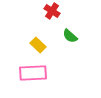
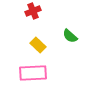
red cross: moved 19 px left; rotated 35 degrees clockwise
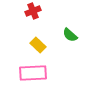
green semicircle: moved 1 px up
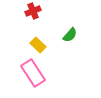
green semicircle: rotated 91 degrees counterclockwise
pink rectangle: rotated 60 degrees clockwise
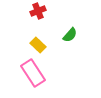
red cross: moved 5 px right
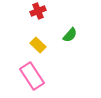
pink rectangle: moved 1 px left, 3 px down
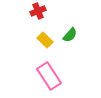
yellow rectangle: moved 7 px right, 5 px up
pink rectangle: moved 17 px right
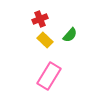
red cross: moved 2 px right, 8 px down
pink rectangle: rotated 64 degrees clockwise
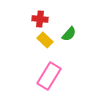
red cross: rotated 28 degrees clockwise
green semicircle: moved 1 px left, 1 px up
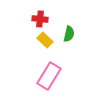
green semicircle: rotated 28 degrees counterclockwise
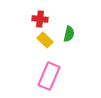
pink rectangle: rotated 8 degrees counterclockwise
